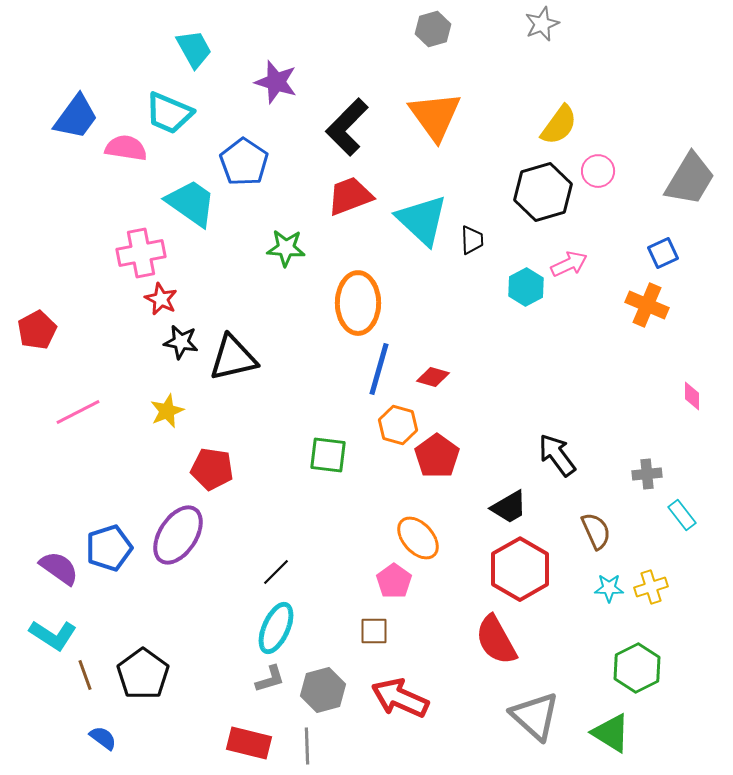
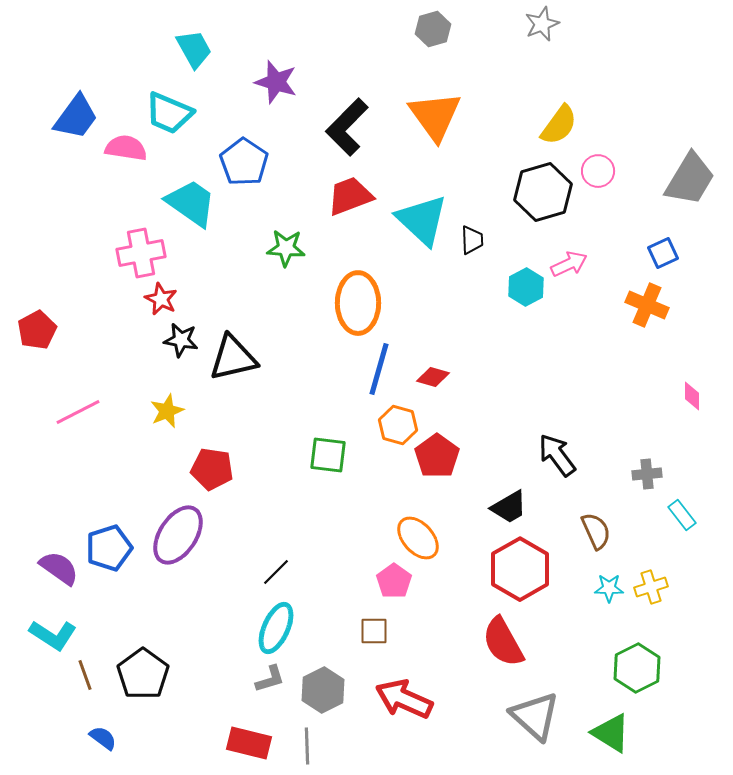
black star at (181, 342): moved 2 px up
red semicircle at (496, 640): moved 7 px right, 2 px down
gray hexagon at (323, 690): rotated 12 degrees counterclockwise
red arrow at (400, 698): moved 4 px right, 1 px down
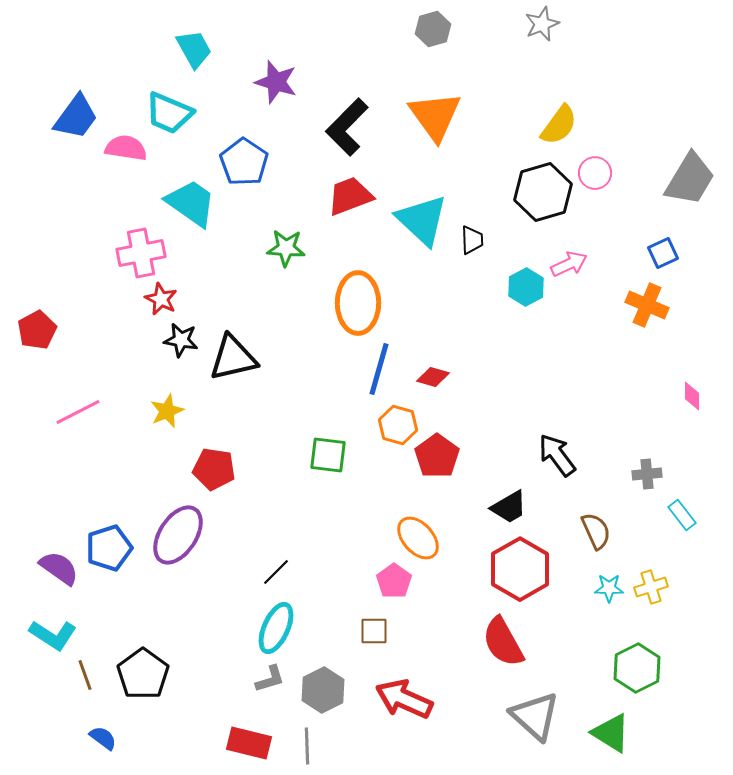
pink circle at (598, 171): moved 3 px left, 2 px down
red pentagon at (212, 469): moved 2 px right
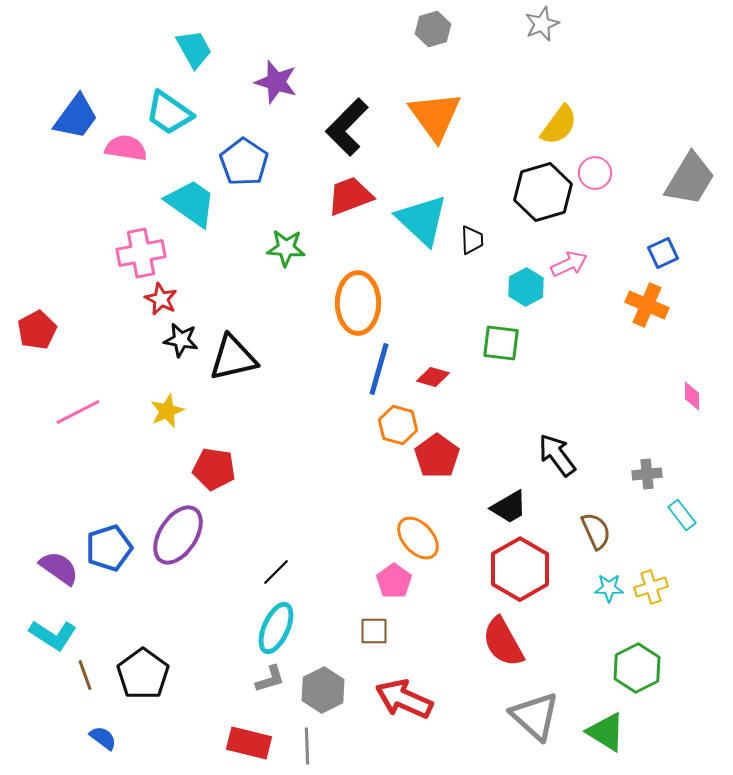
cyan trapezoid at (169, 113): rotated 12 degrees clockwise
green square at (328, 455): moved 173 px right, 112 px up
green triangle at (611, 733): moved 5 px left, 1 px up
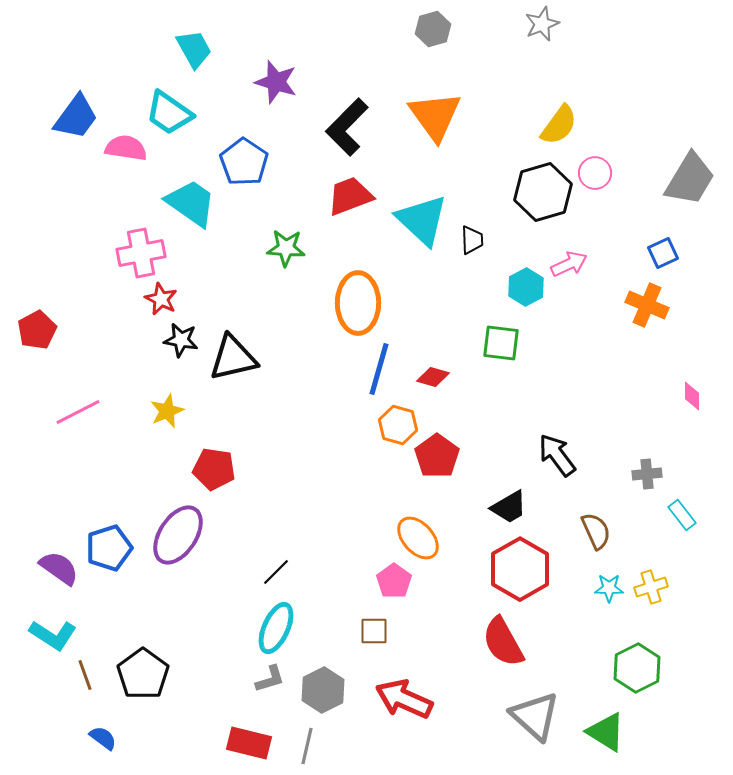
gray line at (307, 746): rotated 15 degrees clockwise
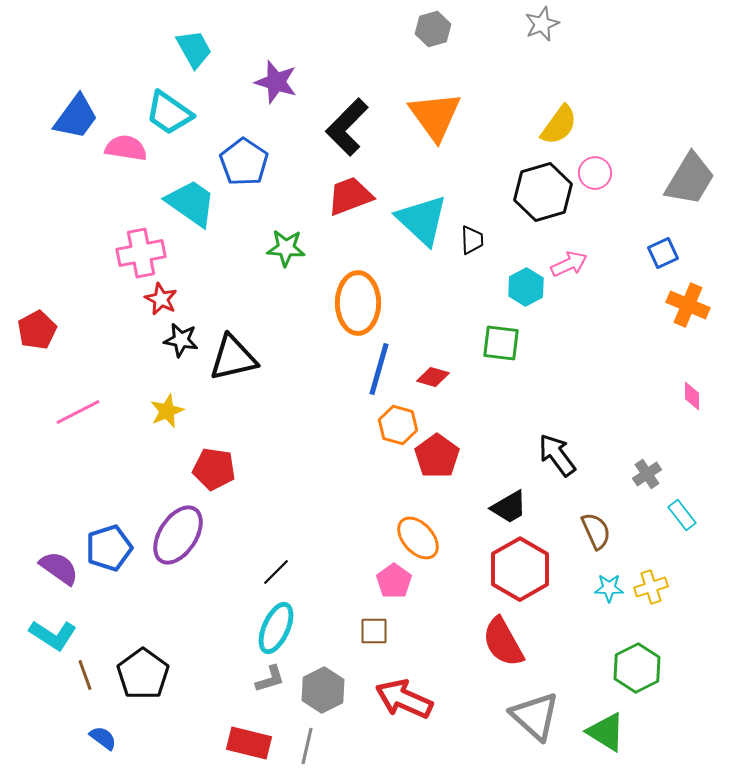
orange cross at (647, 305): moved 41 px right
gray cross at (647, 474): rotated 28 degrees counterclockwise
